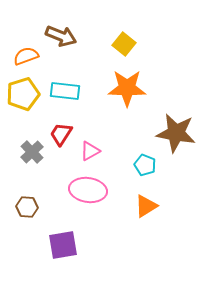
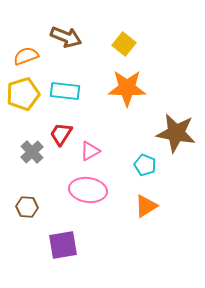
brown arrow: moved 5 px right, 1 px down
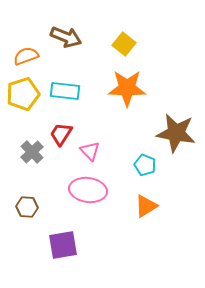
pink triangle: rotated 45 degrees counterclockwise
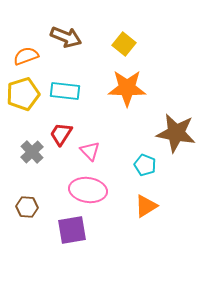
purple square: moved 9 px right, 15 px up
